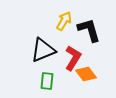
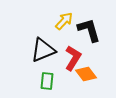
yellow arrow: rotated 12 degrees clockwise
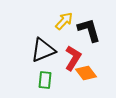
orange diamond: moved 1 px up
green rectangle: moved 2 px left, 1 px up
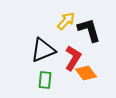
yellow arrow: moved 2 px right
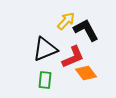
black L-shape: moved 3 px left; rotated 12 degrees counterclockwise
black triangle: moved 2 px right, 1 px up
red L-shape: moved 1 px up; rotated 35 degrees clockwise
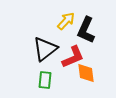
black L-shape: rotated 128 degrees counterclockwise
black triangle: rotated 16 degrees counterclockwise
orange diamond: rotated 30 degrees clockwise
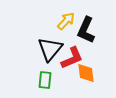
black triangle: moved 5 px right; rotated 12 degrees counterclockwise
red L-shape: moved 1 px left, 1 px down
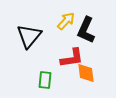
black triangle: moved 21 px left, 13 px up
red L-shape: rotated 15 degrees clockwise
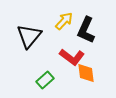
yellow arrow: moved 2 px left
red L-shape: moved 1 px up; rotated 45 degrees clockwise
green rectangle: rotated 42 degrees clockwise
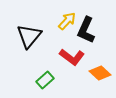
yellow arrow: moved 3 px right
orange diamond: moved 14 px right; rotated 40 degrees counterclockwise
